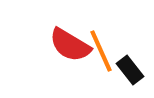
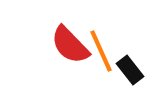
red semicircle: rotated 15 degrees clockwise
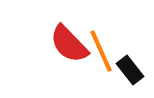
red semicircle: moved 1 px left, 1 px up
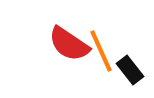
red semicircle: rotated 12 degrees counterclockwise
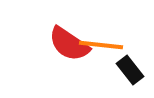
orange line: moved 6 px up; rotated 60 degrees counterclockwise
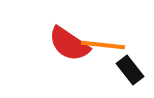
orange line: moved 2 px right
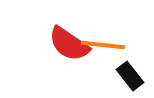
black rectangle: moved 6 px down
